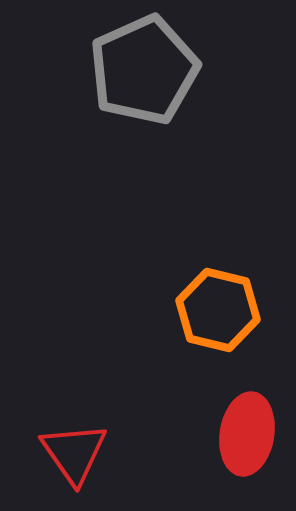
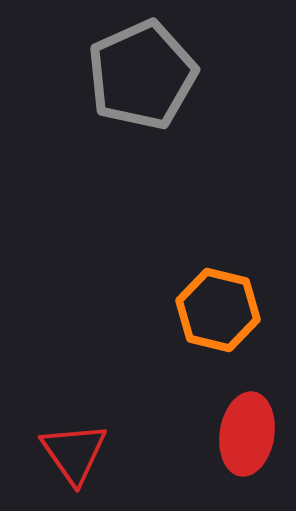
gray pentagon: moved 2 px left, 5 px down
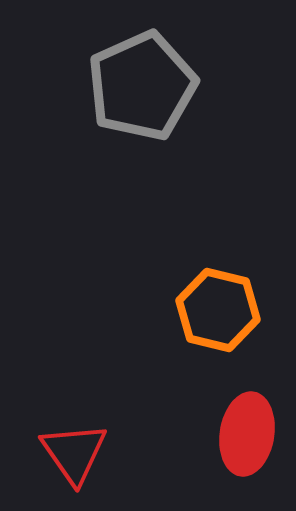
gray pentagon: moved 11 px down
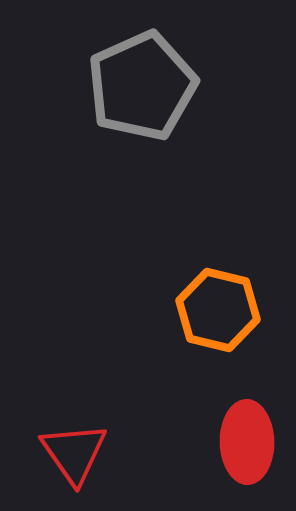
red ellipse: moved 8 px down; rotated 10 degrees counterclockwise
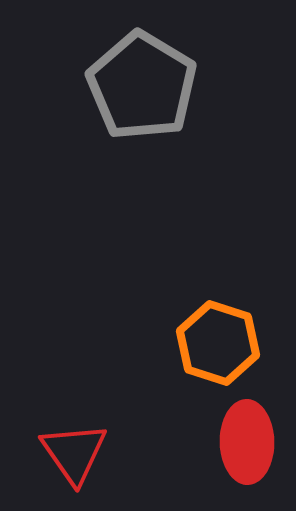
gray pentagon: rotated 17 degrees counterclockwise
orange hexagon: moved 33 px down; rotated 4 degrees clockwise
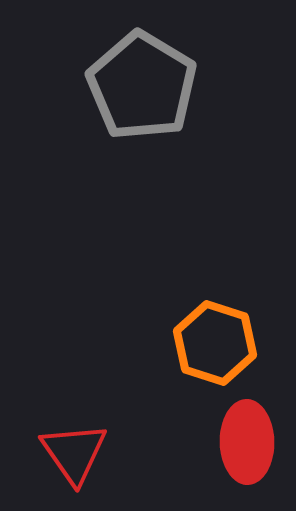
orange hexagon: moved 3 px left
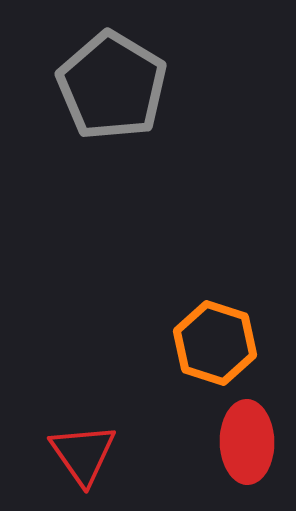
gray pentagon: moved 30 px left
red triangle: moved 9 px right, 1 px down
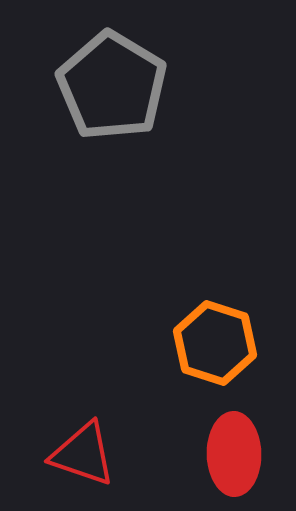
red ellipse: moved 13 px left, 12 px down
red triangle: rotated 36 degrees counterclockwise
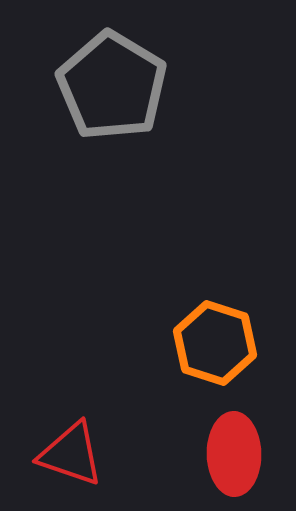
red triangle: moved 12 px left
